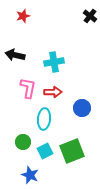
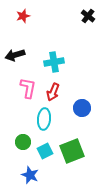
black cross: moved 2 px left
black arrow: rotated 30 degrees counterclockwise
red arrow: rotated 114 degrees clockwise
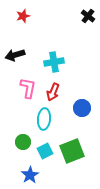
blue star: rotated 18 degrees clockwise
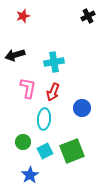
black cross: rotated 24 degrees clockwise
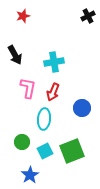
black arrow: rotated 102 degrees counterclockwise
green circle: moved 1 px left
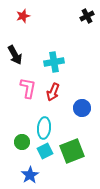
black cross: moved 1 px left
cyan ellipse: moved 9 px down
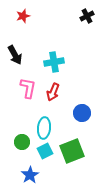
blue circle: moved 5 px down
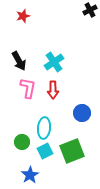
black cross: moved 3 px right, 6 px up
black arrow: moved 4 px right, 6 px down
cyan cross: rotated 24 degrees counterclockwise
red arrow: moved 2 px up; rotated 24 degrees counterclockwise
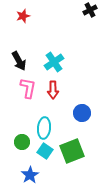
cyan square: rotated 28 degrees counterclockwise
